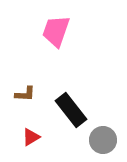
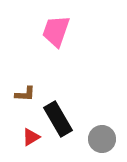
black rectangle: moved 13 px left, 9 px down; rotated 8 degrees clockwise
gray circle: moved 1 px left, 1 px up
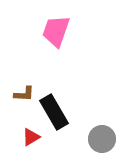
brown L-shape: moved 1 px left
black rectangle: moved 4 px left, 7 px up
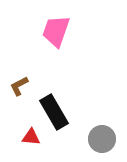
brown L-shape: moved 5 px left, 8 px up; rotated 150 degrees clockwise
red triangle: rotated 36 degrees clockwise
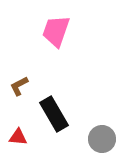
black rectangle: moved 2 px down
red triangle: moved 13 px left
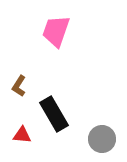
brown L-shape: rotated 30 degrees counterclockwise
red triangle: moved 4 px right, 2 px up
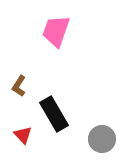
red triangle: moved 1 px right; rotated 42 degrees clockwise
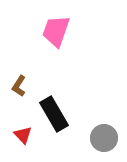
gray circle: moved 2 px right, 1 px up
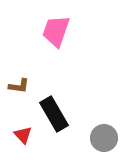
brown L-shape: rotated 115 degrees counterclockwise
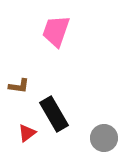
red triangle: moved 4 px right, 2 px up; rotated 36 degrees clockwise
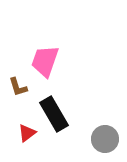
pink trapezoid: moved 11 px left, 30 px down
brown L-shape: moved 1 px left, 1 px down; rotated 65 degrees clockwise
gray circle: moved 1 px right, 1 px down
